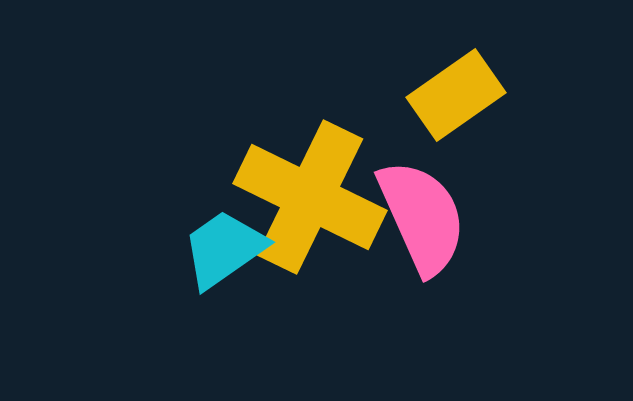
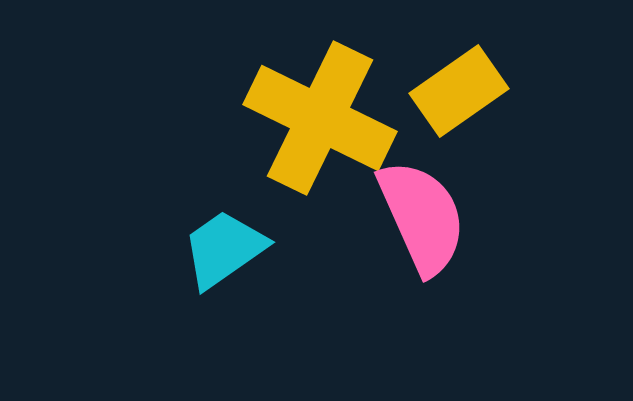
yellow rectangle: moved 3 px right, 4 px up
yellow cross: moved 10 px right, 79 px up
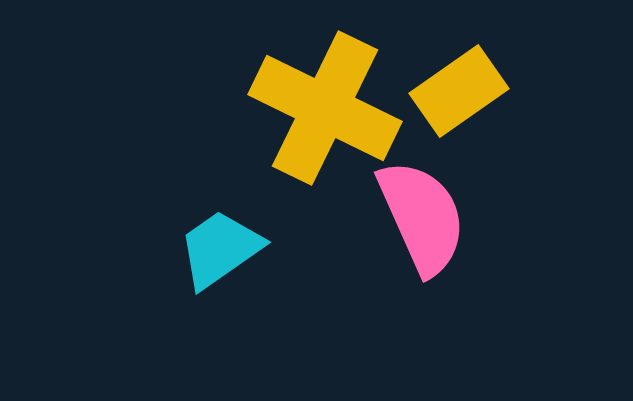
yellow cross: moved 5 px right, 10 px up
cyan trapezoid: moved 4 px left
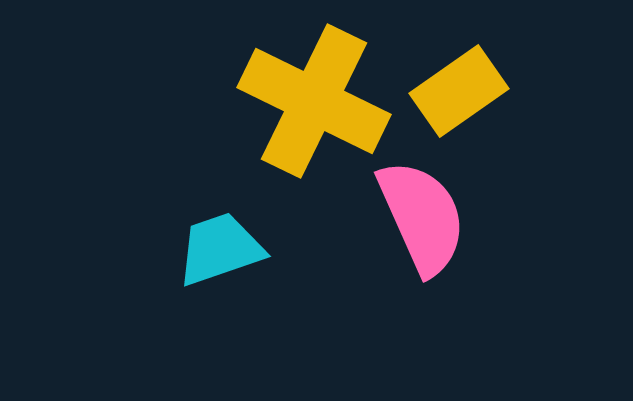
yellow cross: moved 11 px left, 7 px up
cyan trapezoid: rotated 16 degrees clockwise
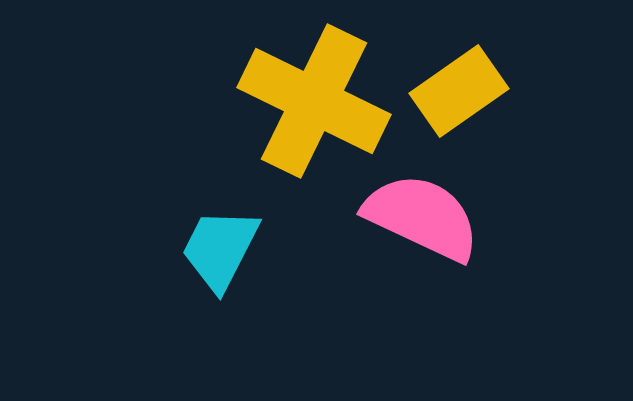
pink semicircle: rotated 41 degrees counterclockwise
cyan trapezoid: rotated 44 degrees counterclockwise
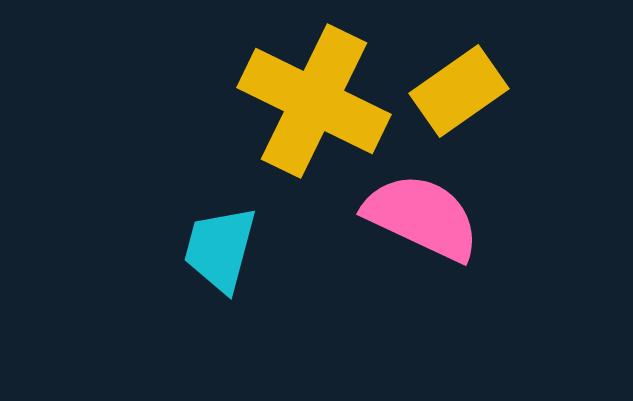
cyan trapezoid: rotated 12 degrees counterclockwise
